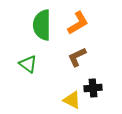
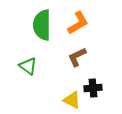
green triangle: moved 2 px down
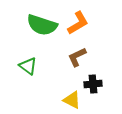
green semicircle: rotated 72 degrees counterclockwise
black cross: moved 4 px up
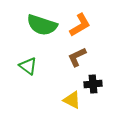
orange L-shape: moved 2 px right, 2 px down
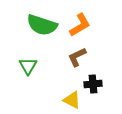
green triangle: rotated 24 degrees clockwise
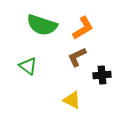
orange L-shape: moved 3 px right, 3 px down
green triangle: rotated 24 degrees counterclockwise
black cross: moved 9 px right, 9 px up
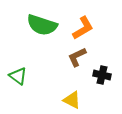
green triangle: moved 10 px left, 10 px down
black cross: rotated 18 degrees clockwise
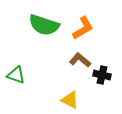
green semicircle: moved 2 px right
brown L-shape: moved 3 px right, 3 px down; rotated 65 degrees clockwise
green triangle: moved 2 px left, 1 px up; rotated 18 degrees counterclockwise
yellow triangle: moved 2 px left
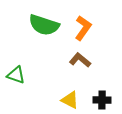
orange L-shape: rotated 25 degrees counterclockwise
black cross: moved 25 px down; rotated 12 degrees counterclockwise
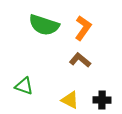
green triangle: moved 8 px right, 11 px down
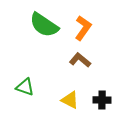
green semicircle: rotated 16 degrees clockwise
green triangle: moved 1 px right, 1 px down
